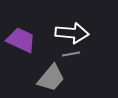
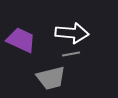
gray trapezoid: rotated 36 degrees clockwise
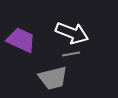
white arrow: rotated 16 degrees clockwise
gray trapezoid: moved 2 px right
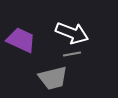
gray line: moved 1 px right
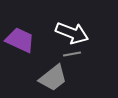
purple trapezoid: moved 1 px left
gray trapezoid: rotated 24 degrees counterclockwise
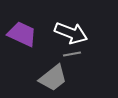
white arrow: moved 1 px left
purple trapezoid: moved 2 px right, 6 px up
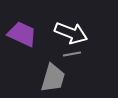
gray trapezoid: rotated 36 degrees counterclockwise
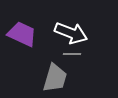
gray line: rotated 12 degrees clockwise
gray trapezoid: moved 2 px right
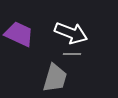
purple trapezoid: moved 3 px left
